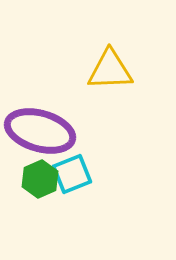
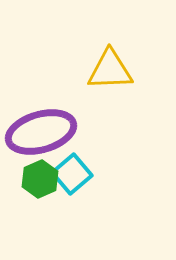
purple ellipse: moved 1 px right, 1 px down; rotated 32 degrees counterclockwise
cyan square: rotated 18 degrees counterclockwise
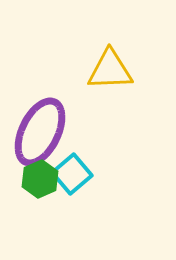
purple ellipse: moved 1 px left; rotated 48 degrees counterclockwise
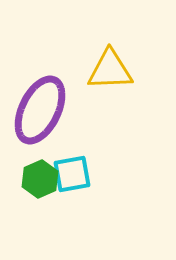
purple ellipse: moved 22 px up
cyan square: rotated 30 degrees clockwise
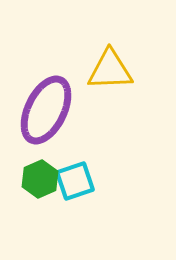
purple ellipse: moved 6 px right
cyan square: moved 3 px right, 7 px down; rotated 9 degrees counterclockwise
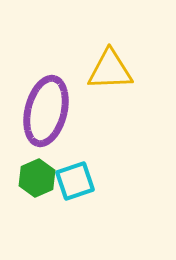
purple ellipse: moved 1 px down; rotated 12 degrees counterclockwise
green hexagon: moved 3 px left, 1 px up
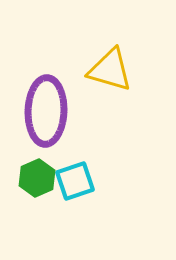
yellow triangle: rotated 18 degrees clockwise
purple ellipse: rotated 12 degrees counterclockwise
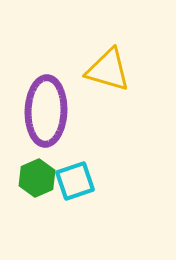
yellow triangle: moved 2 px left
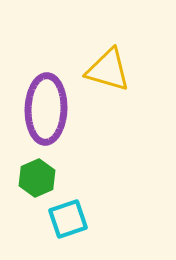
purple ellipse: moved 2 px up
cyan square: moved 7 px left, 38 px down
